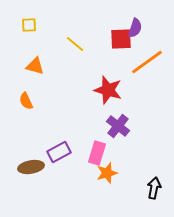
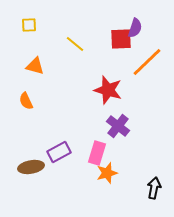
orange line: rotated 8 degrees counterclockwise
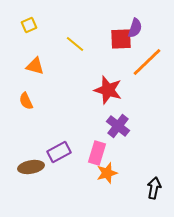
yellow square: rotated 21 degrees counterclockwise
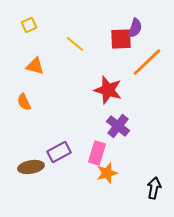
orange semicircle: moved 2 px left, 1 px down
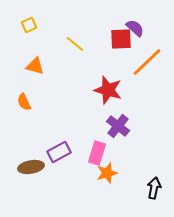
purple semicircle: rotated 66 degrees counterclockwise
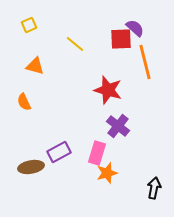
orange line: moved 2 px left; rotated 60 degrees counterclockwise
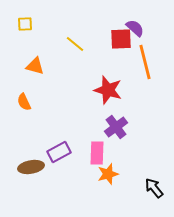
yellow square: moved 4 px left, 1 px up; rotated 21 degrees clockwise
purple cross: moved 2 px left, 1 px down; rotated 15 degrees clockwise
pink rectangle: rotated 15 degrees counterclockwise
orange star: moved 1 px right, 1 px down
black arrow: rotated 50 degrees counterclockwise
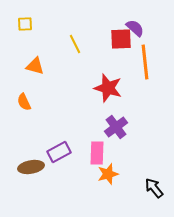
yellow line: rotated 24 degrees clockwise
orange line: rotated 8 degrees clockwise
red star: moved 2 px up
